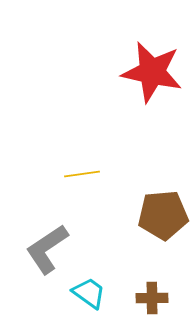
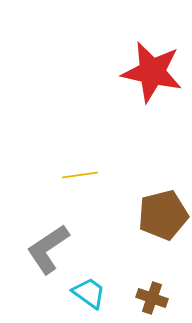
yellow line: moved 2 px left, 1 px down
brown pentagon: rotated 9 degrees counterclockwise
gray L-shape: moved 1 px right
brown cross: rotated 20 degrees clockwise
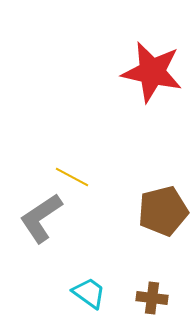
yellow line: moved 8 px left, 2 px down; rotated 36 degrees clockwise
brown pentagon: moved 4 px up
gray L-shape: moved 7 px left, 31 px up
brown cross: rotated 12 degrees counterclockwise
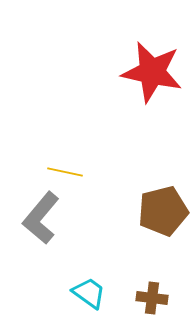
yellow line: moved 7 px left, 5 px up; rotated 16 degrees counterclockwise
gray L-shape: rotated 16 degrees counterclockwise
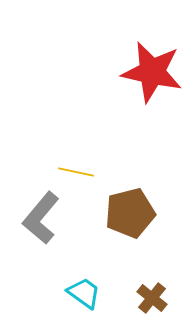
yellow line: moved 11 px right
brown pentagon: moved 33 px left, 2 px down
cyan trapezoid: moved 5 px left
brown cross: rotated 32 degrees clockwise
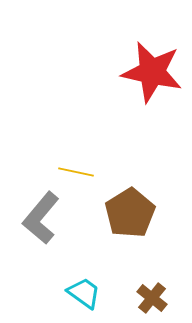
brown pentagon: rotated 18 degrees counterclockwise
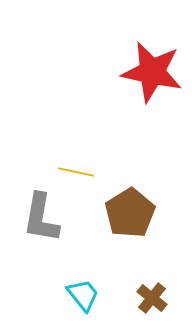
gray L-shape: rotated 30 degrees counterclockwise
cyan trapezoid: moved 1 px left, 2 px down; rotated 15 degrees clockwise
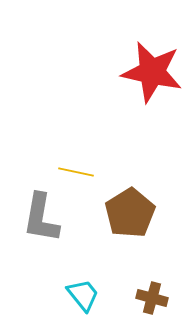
brown cross: rotated 24 degrees counterclockwise
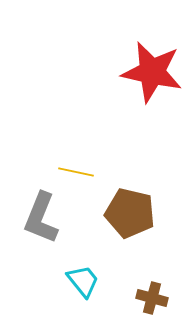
brown pentagon: rotated 27 degrees counterclockwise
gray L-shape: rotated 12 degrees clockwise
cyan trapezoid: moved 14 px up
